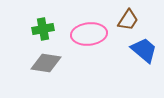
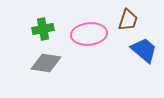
brown trapezoid: rotated 15 degrees counterclockwise
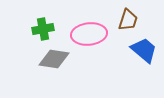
gray diamond: moved 8 px right, 4 px up
